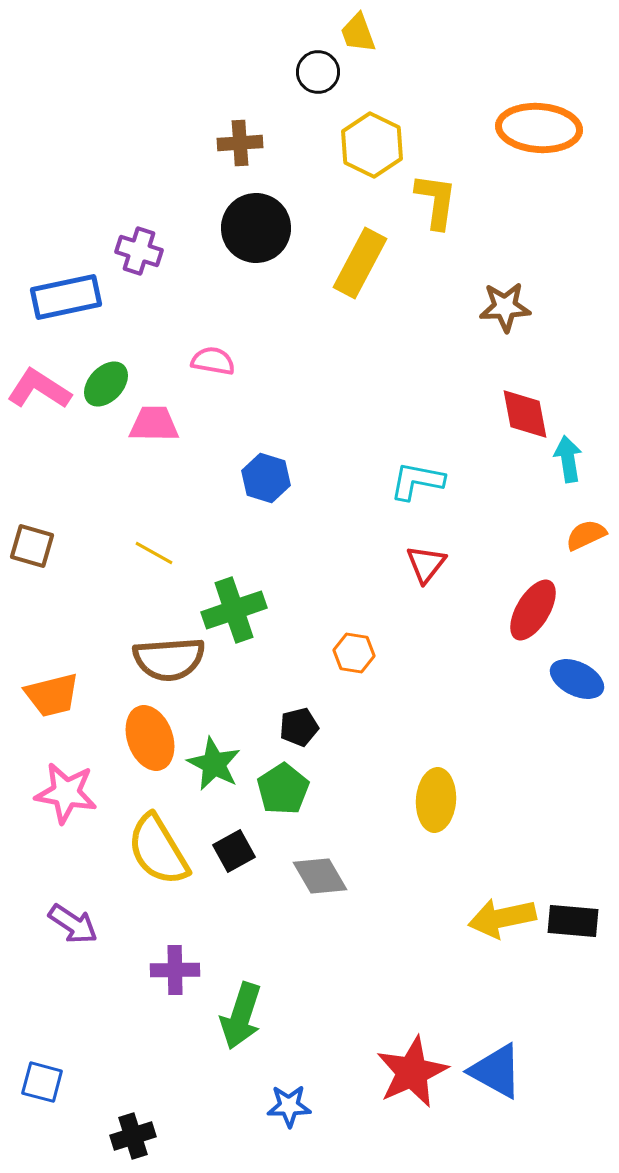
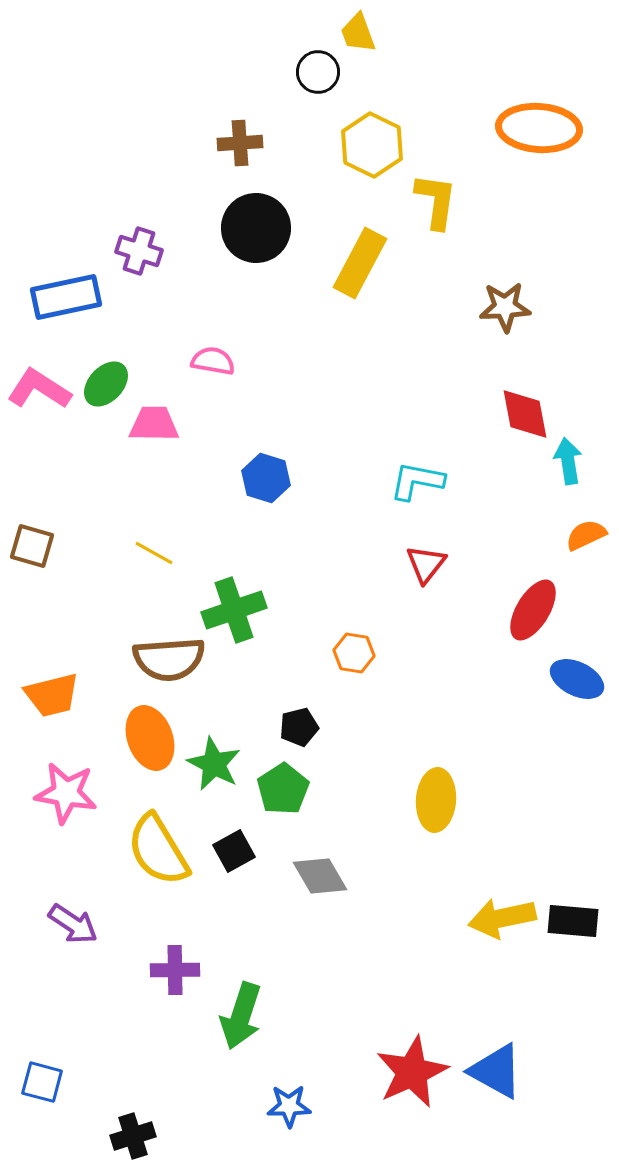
cyan arrow at (568, 459): moved 2 px down
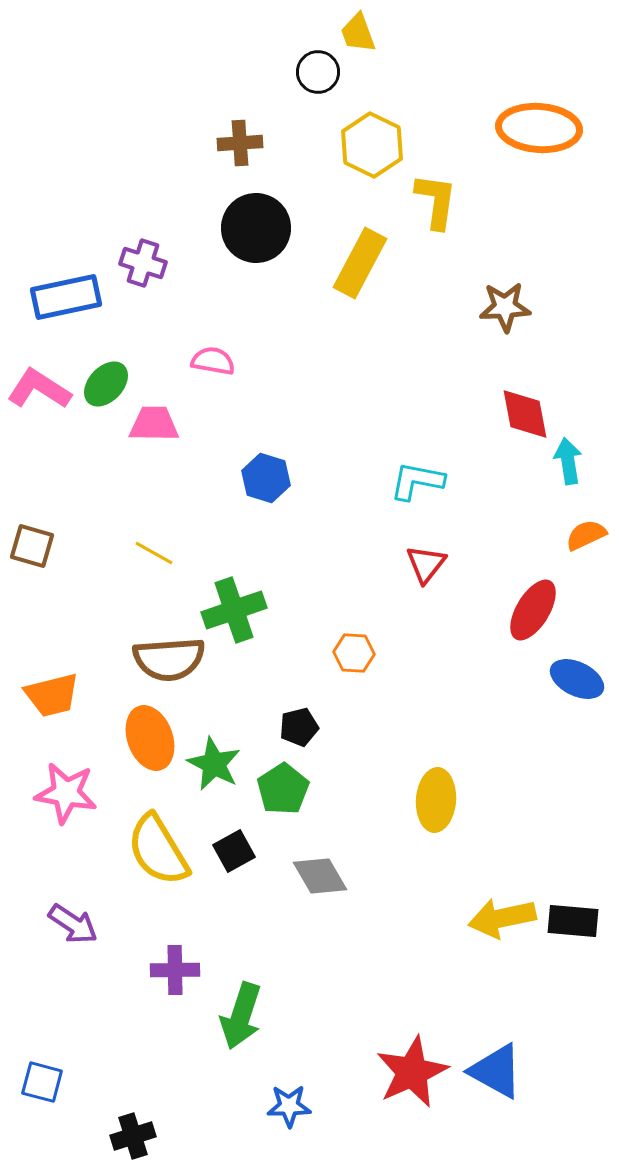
purple cross at (139, 251): moved 4 px right, 12 px down
orange hexagon at (354, 653): rotated 6 degrees counterclockwise
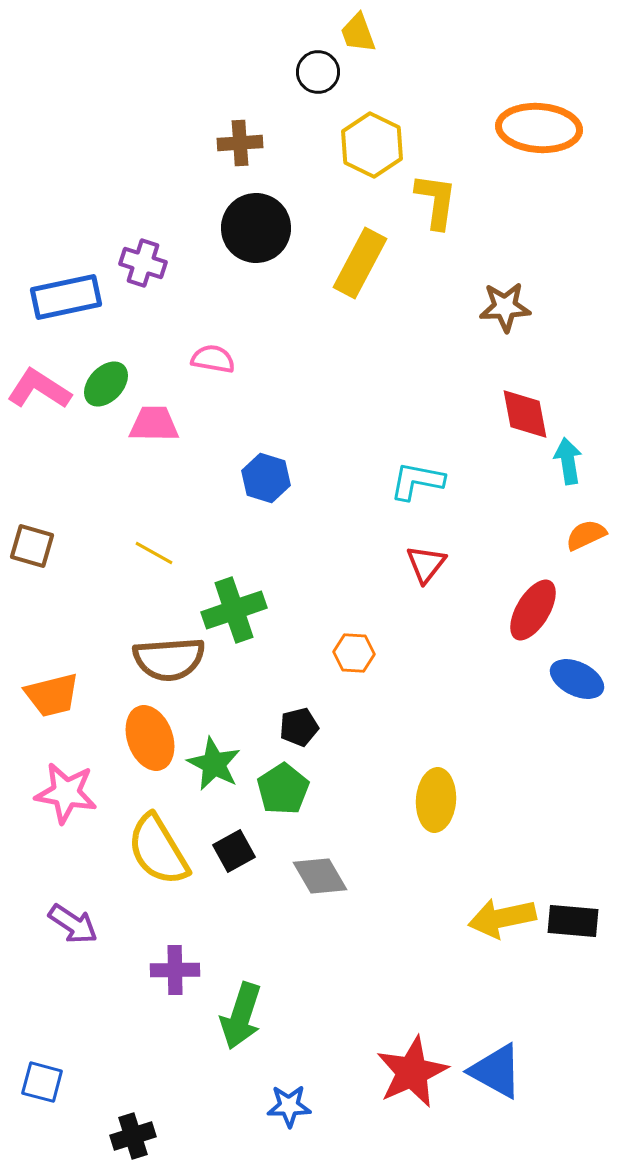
pink semicircle at (213, 361): moved 2 px up
